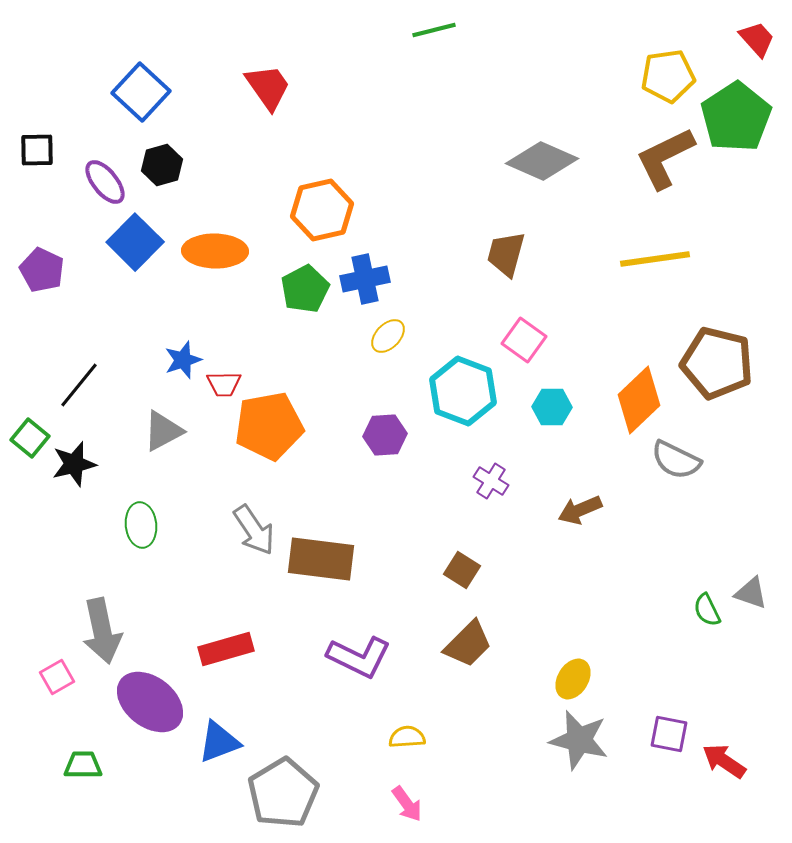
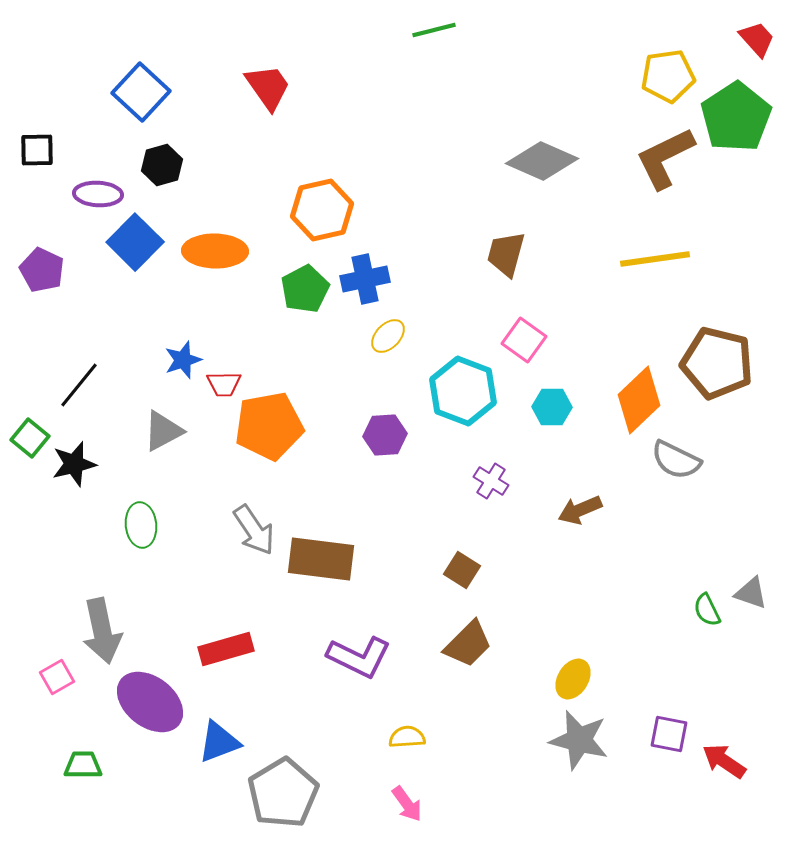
purple ellipse at (105, 182): moved 7 px left, 12 px down; rotated 48 degrees counterclockwise
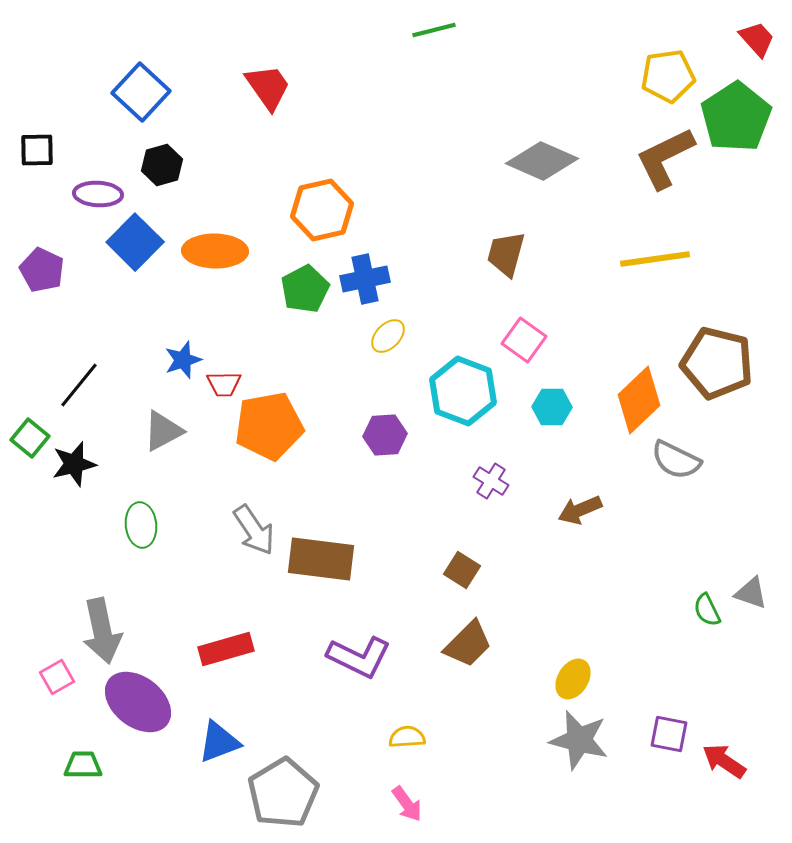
purple ellipse at (150, 702): moved 12 px left
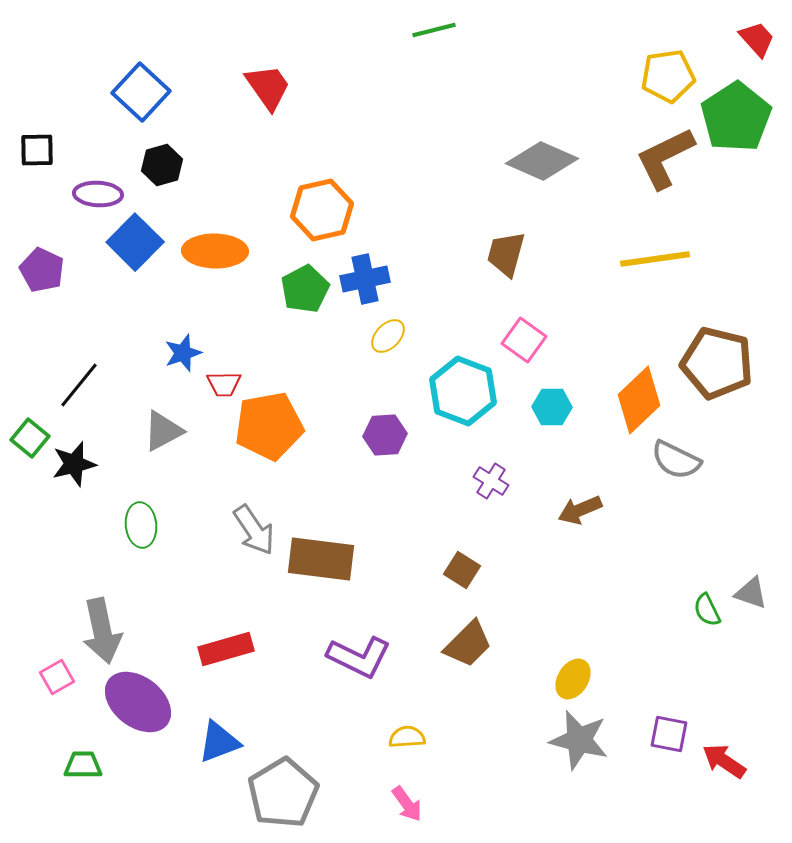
blue star at (183, 360): moved 7 px up
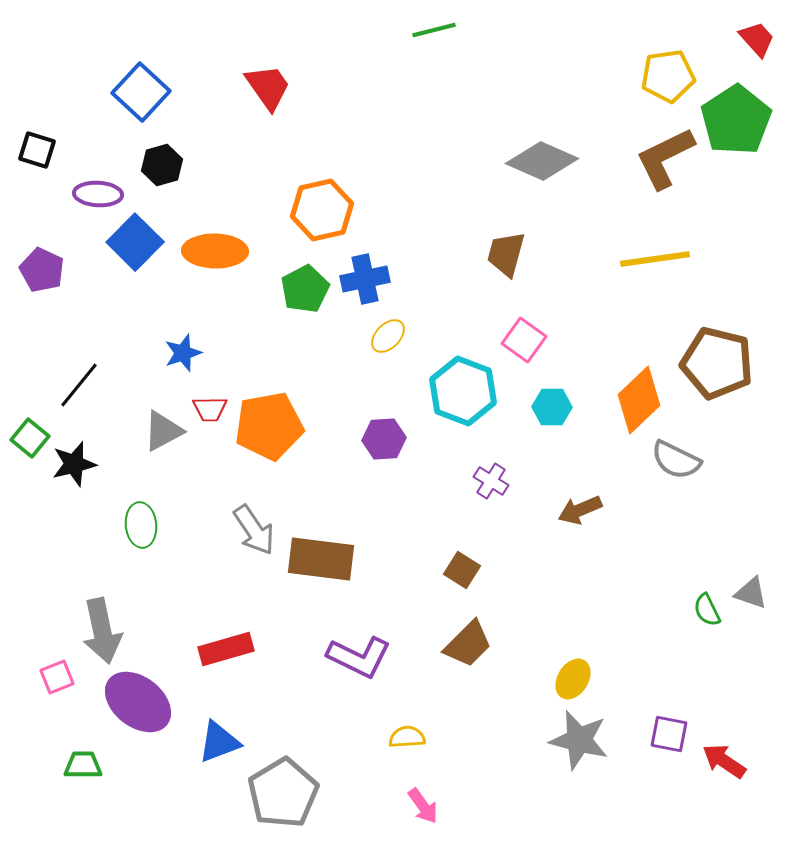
green pentagon at (736, 117): moved 3 px down
black square at (37, 150): rotated 18 degrees clockwise
red trapezoid at (224, 384): moved 14 px left, 25 px down
purple hexagon at (385, 435): moved 1 px left, 4 px down
pink square at (57, 677): rotated 8 degrees clockwise
pink arrow at (407, 804): moved 16 px right, 2 px down
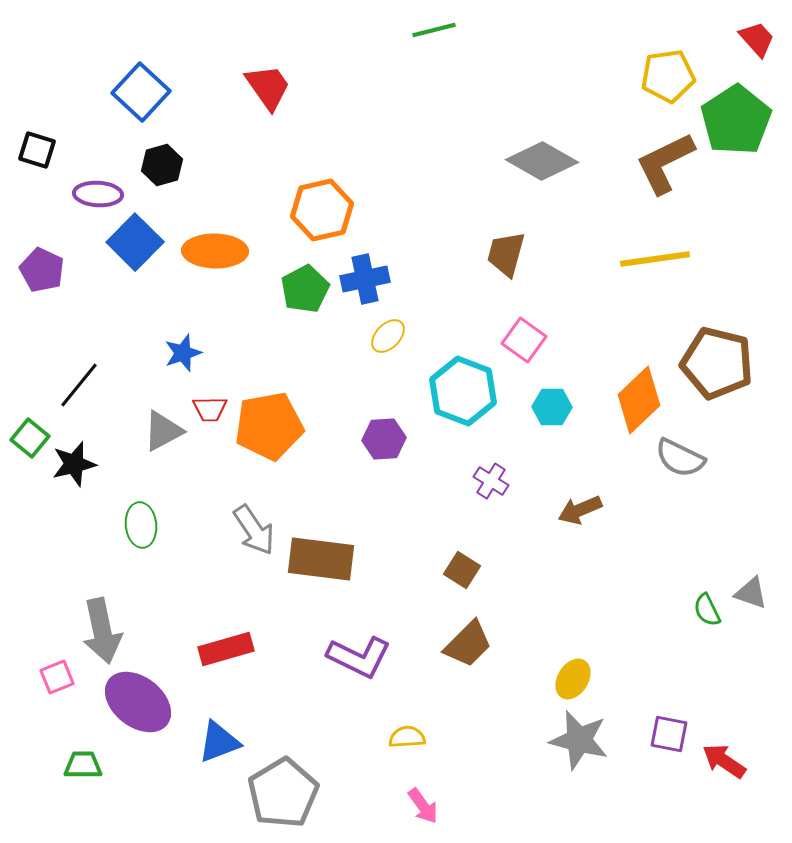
brown L-shape at (665, 158): moved 5 px down
gray diamond at (542, 161): rotated 6 degrees clockwise
gray semicircle at (676, 460): moved 4 px right, 2 px up
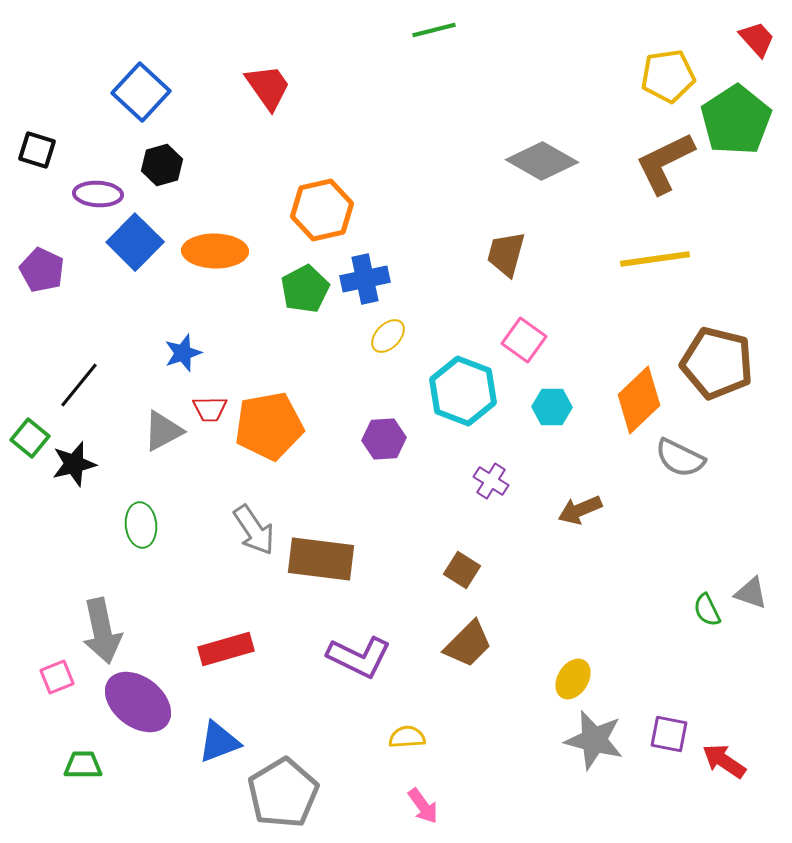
gray star at (579, 740): moved 15 px right
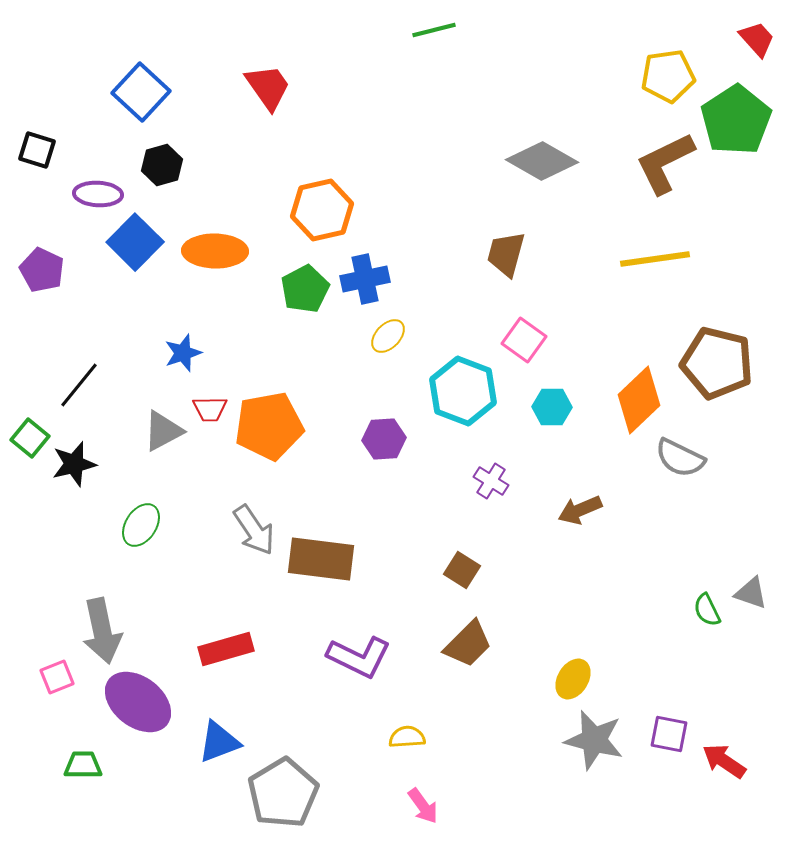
green ellipse at (141, 525): rotated 39 degrees clockwise
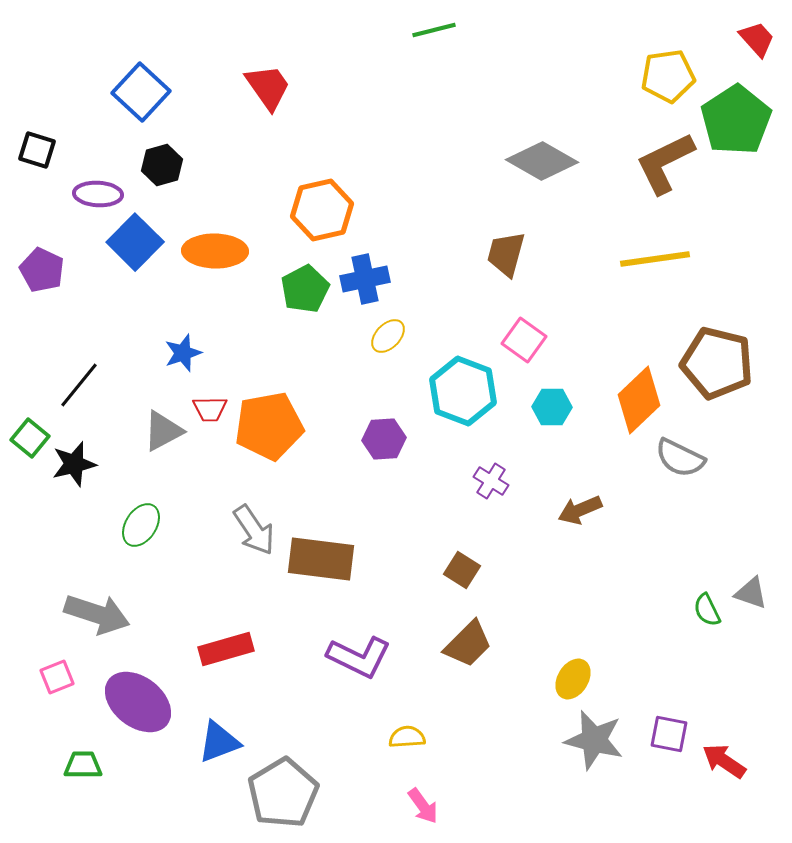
gray arrow at (102, 631): moved 5 px left, 17 px up; rotated 60 degrees counterclockwise
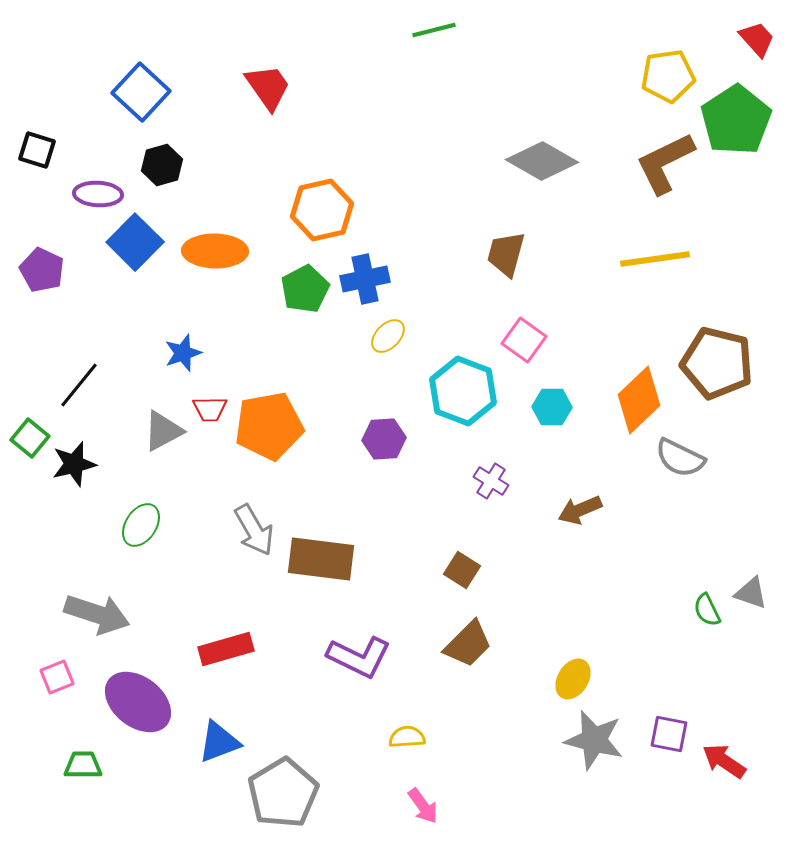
gray arrow at (254, 530): rotated 4 degrees clockwise
